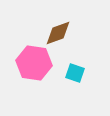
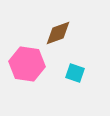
pink hexagon: moved 7 px left, 1 px down
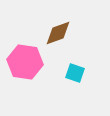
pink hexagon: moved 2 px left, 2 px up
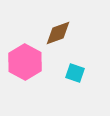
pink hexagon: rotated 20 degrees clockwise
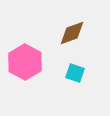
brown diamond: moved 14 px right
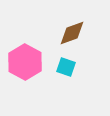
cyan square: moved 9 px left, 6 px up
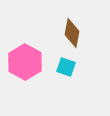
brown diamond: rotated 60 degrees counterclockwise
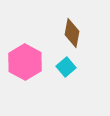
cyan square: rotated 30 degrees clockwise
